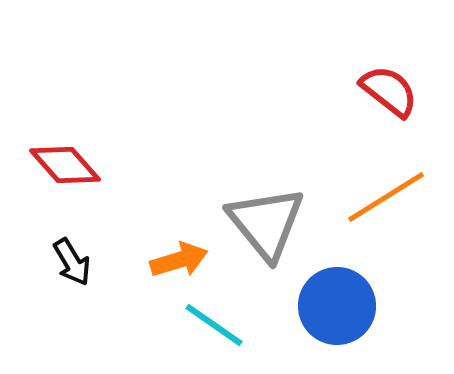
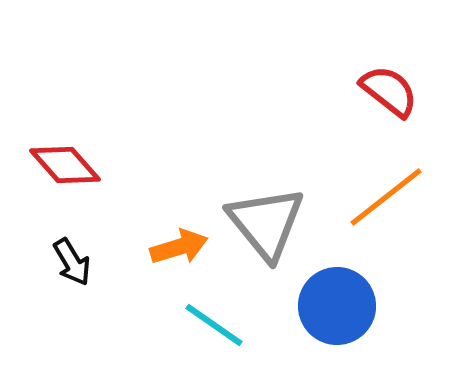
orange line: rotated 6 degrees counterclockwise
orange arrow: moved 13 px up
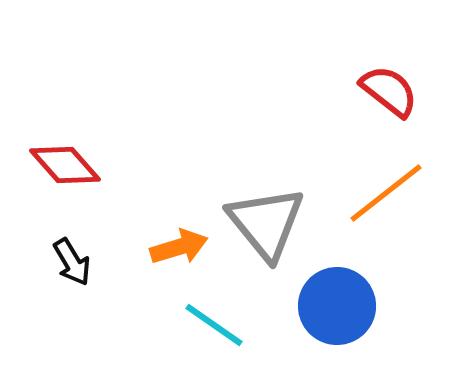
orange line: moved 4 px up
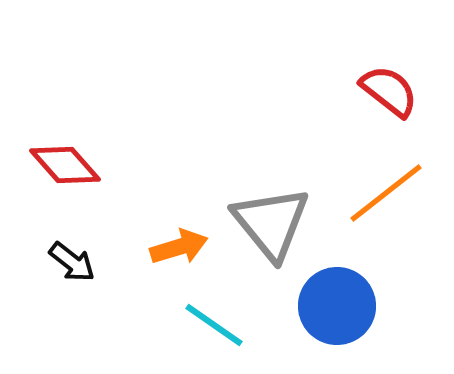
gray triangle: moved 5 px right
black arrow: rotated 21 degrees counterclockwise
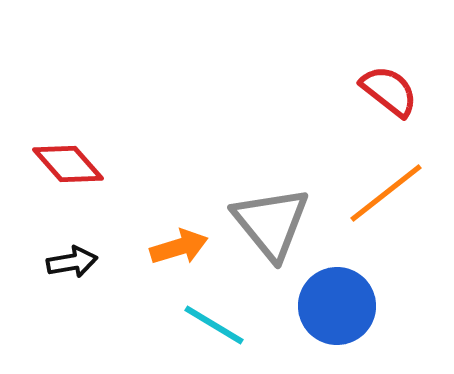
red diamond: moved 3 px right, 1 px up
black arrow: rotated 48 degrees counterclockwise
cyan line: rotated 4 degrees counterclockwise
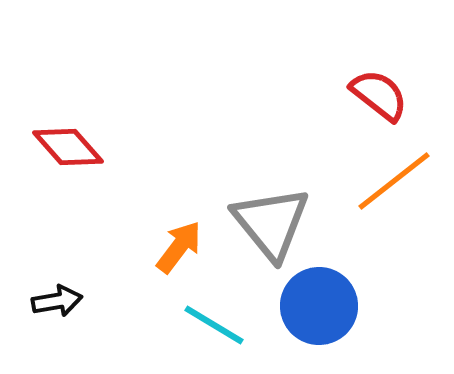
red semicircle: moved 10 px left, 4 px down
red diamond: moved 17 px up
orange line: moved 8 px right, 12 px up
orange arrow: rotated 36 degrees counterclockwise
black arrow: moved 15 px left, 39 px down
blue circle: moved 18 px left
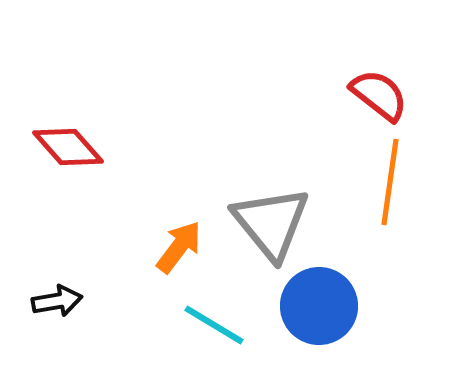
orange line: moved 4 px left, 1 px down; rotated 44 degrees counterclockwise
